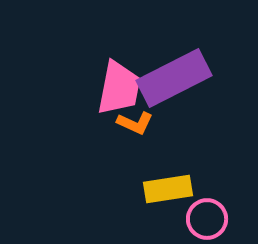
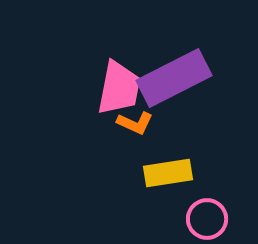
yellow rectangle: moved 16 px up
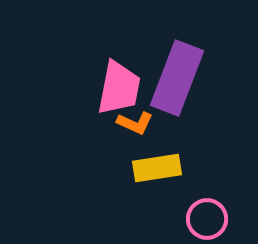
purple rectangle: moved 3 px right; rotated 42 degrees counterclockwise
yellow rectangle: moved 11 px left, 5 px up
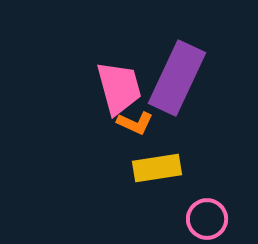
purple rectangle: rotated 4 degrees clockwise
pink trapezoid: rotated 26 degrees counterclockwise
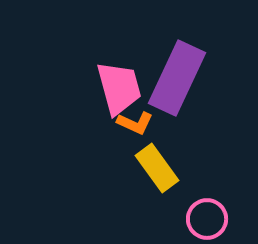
yellow rectangle: rotated 63 degrees clockwise
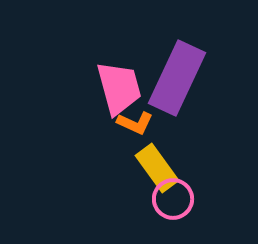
pink circle: moved 34 px left, 20 px up
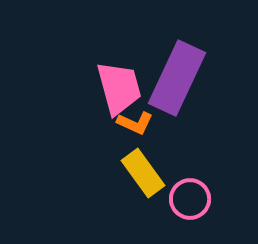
yellow rectangle: moved 14 px left, 5 px down
pink circle: moved 17 px right
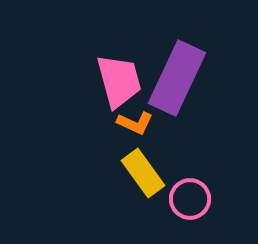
pink trapezoid: moved 7 px up
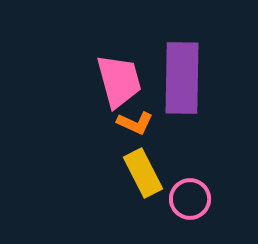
purple rectangle: moved 5 px right; rotated 24 degrees counterclockwise
yellow rectangle: rotated 9 degrees clockwise
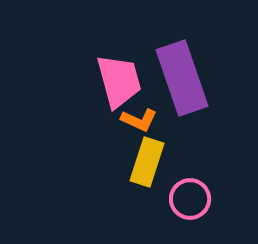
purple rectangle: rotated 20 degrees counterclockwise
orange L-shape: moved 4 px right, 3 px up
yellow rectangle: moved 4 px right, 11 px up; rotated 45 degrees clockwise
